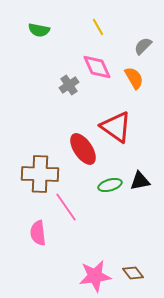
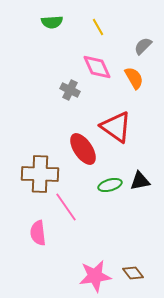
green semicircle: moved 13 px right, 8 px up; rotated 15 degrees counterclockwise
gray cross: moved 1 px right, 5 px down; rotated 30 degrees counterclockwise
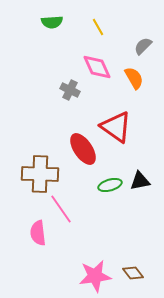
pink line: moved 5 px left, 2 px down
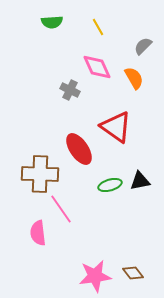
red ellipse: moved 4 px left
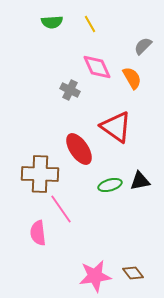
yellow line: moved 8 px left, 3 px up
orange semicircle: moved 2 px left
